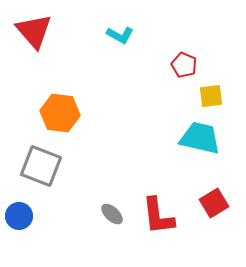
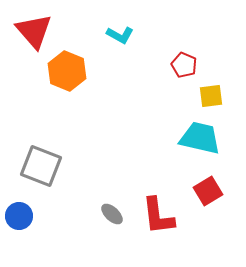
orange hexagon: moved 7 px right, 42 px up; rotated 15 degrees clockwise
red square: moved 6 px left, 12 px up
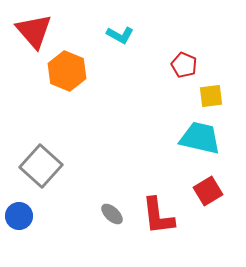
gray square: rotated 21 degrees clockwise
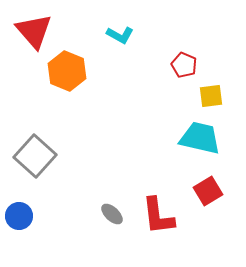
gray square: moved 6 px left, 10 px up
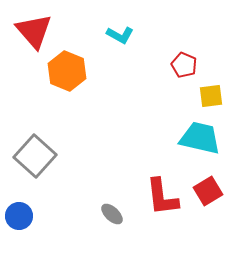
red L-shape: moved 4 px right, 19 px up
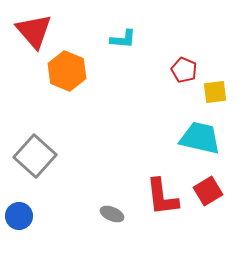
cyan L-shape: moved 3 px right, 4 px down; rotated 24 degrees counterclockwise
red pentagon: moved 5 px down
yellow square: moved 4 px right, 4 px up
gray ellipse: rotated 20 degrees counterclockwise
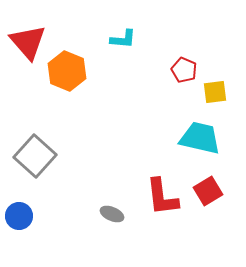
red triangle: moved 6 px left, 11 px down
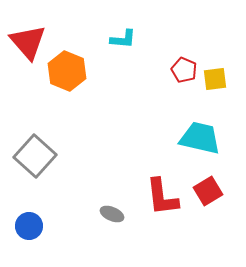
yellow square: moved 13 px up
blue circle: moved 10 px right, 10 px down
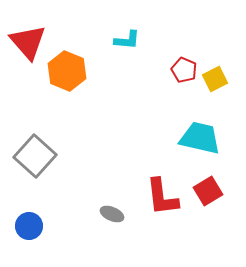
cyan L-shape: moved 4 px right, 1 px down
yellow square: rotated 20 degrees counterclockwise
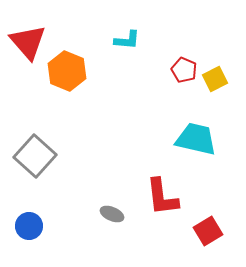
cyan trapezoid: moved 4 px left, 1 px down
red square: moved 40 px down
